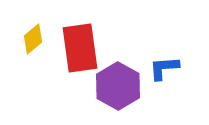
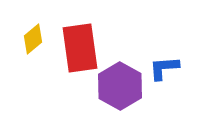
purple hexagon: moved 2 px right
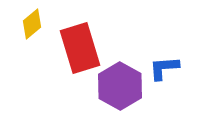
yellow diamond: moved 1 px left, 15 px up
red rectangle: rotated 9 degrees counterclockwise
